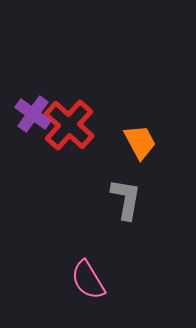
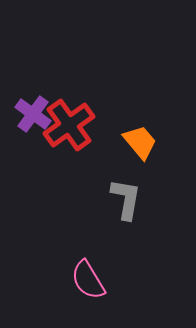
red cross: rotated 12 degrees clockwise
orange trapezoid: rotated 12 degrees counterclockwise
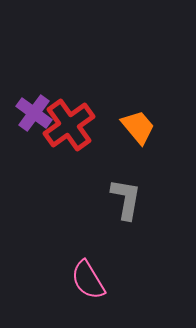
purple cross: moved 1 px right, 1 px up
orange trapezoid: moved 2 px left, 15 px up
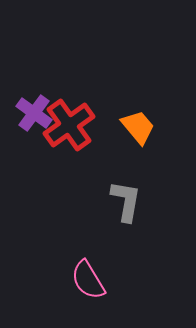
gray L-shape: moved 2 px down
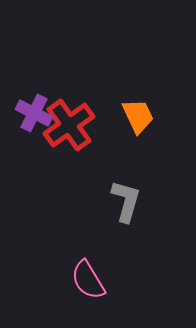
purple cross: rotated 9 degrees counterclockwise
orange trapezoid: moved 11 px up; rotated 15 degrees clockwise
gray L-shape: rotated 6 degrees clockwise
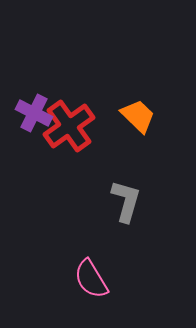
orange trapezoid: rotated 21 degrees counterclockwise
red cross: moved 1 px down
pink semicircle: moved 3 px right, 1 px up
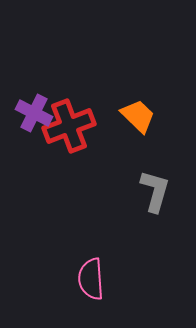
red cross: rotated 15 degrees clockwise
gray L-shape: moved 29 px right, 10 px up
pink semicircle: rotated 27 degrees clockwise
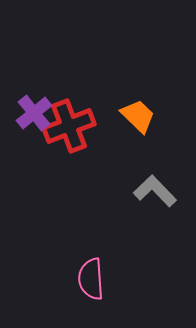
purple cross: rotated 24 degrees clockwise
gray L-shape: rotated 60 degrees counterclockwise
